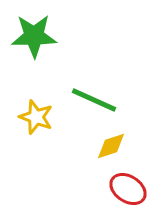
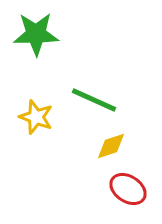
green star: moved 2 px right, 2 px up
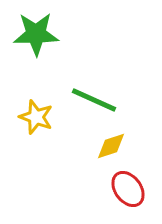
red ellipse: rotated 21 degrees clockwise
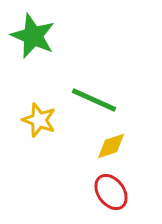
green star: moved 3 px left, 2 px down; rotated 24 degrees clockwise
yellow star: moved 3 px right, 3 px down
red ellipse: moved 17 px left, 3 px down
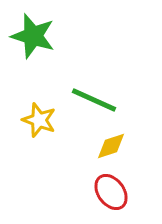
green star: rotated 6 degrees counterclockwise
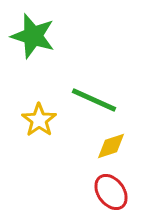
yellow star: rotated 16 degrees clockwise
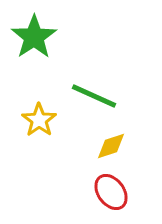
green star: moved 1 px right, 1 px down; rotated 21 degrees clockwise
green line: moved 4 px up
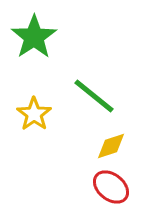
green line: rotated 15 degrees clockwise
yellow star: moved 5 px left, 6 px up
red ellipse: moved 5 px up; rotated 15 degrees counterclockwise
